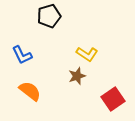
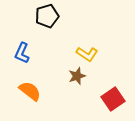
black pentagon: moved 2 px left
blue L-shape: moved 2 px up; rotated 50 degrees clockwise
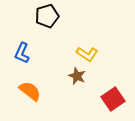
brown star: rotated 30 degrees counterclockwise
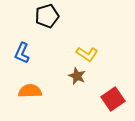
orange semicircle: rotated 40 degrees counterclockwise
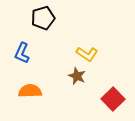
black pentagon: moved 4 px left, 2 px down
red square: rotated 10 degrees counterclockwise
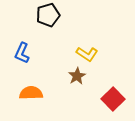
black pentagon: moved 5 px right, 3 px up
brown star: rotated 18 degrees clockwise
orange semicircle: moved 1 px right, 2 px down
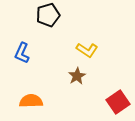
yellow L-shape: moved 4 px up
orange semicircle: moved 8 px down
red square: moved 5 px right, 3 px down; rotated 10 degrees clockwise
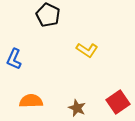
black pentagon: rotated 30 degrees counterclockwise
blue L-shape: moved 8 px left, 6 px down
brown star: moved 32 px down; rotated 18 degrees counterclockwise
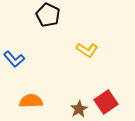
blue L-shape: rotated 65 degrees counterclockwise
red square: moved 12 px left
brown star: moved 2 px right, 1 px down; rotated 18 degrees clockwise
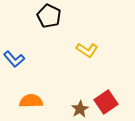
black pentagon: moved 1 px right, 1 px down
brown star: moved 1 px right
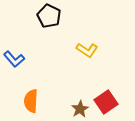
orange semicircle: rotated 85 degrees counterclockwise
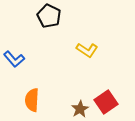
orange semicircle: moved 1 px right, 1 px up
